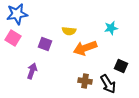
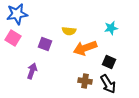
black square: moved 12 px left, 4 px up
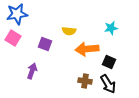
orange arrow: moved 2 px right, 1 px down; rotated 15 degrees clockwise
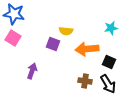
blue star: moved 3 px left; rotated 20 degrees clockwise
yellow semicircle: moved 3 px left
purple square: moved 8 px right
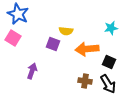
blue star: moved 4 px right; rotated 15 degrees clockwise
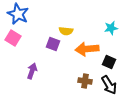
black arrow: moved 1 px right, 1 px down
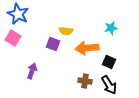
orange arrow: moved 1 px up
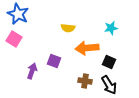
yellow semicircle: moved 2 px right, 3 px up
pink square: moved 1 px right, 1 px down
purple square: moved 1 px right, 17 px down
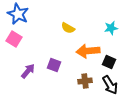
yellow semicircle: rotated 24 degrees clockwise
orange arrow: moved 1 px right, 3 px down
purple square: moved 4 px down
purple arrow: moved 4 px left; rotated 21 degrees clockwise
brown cross: rotated 16 degrees counterclockwise
black arrow: moved 1 px right
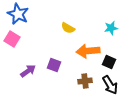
pink square: moved 2 px left
purple arrow: rotated 14 degrees clockwise
